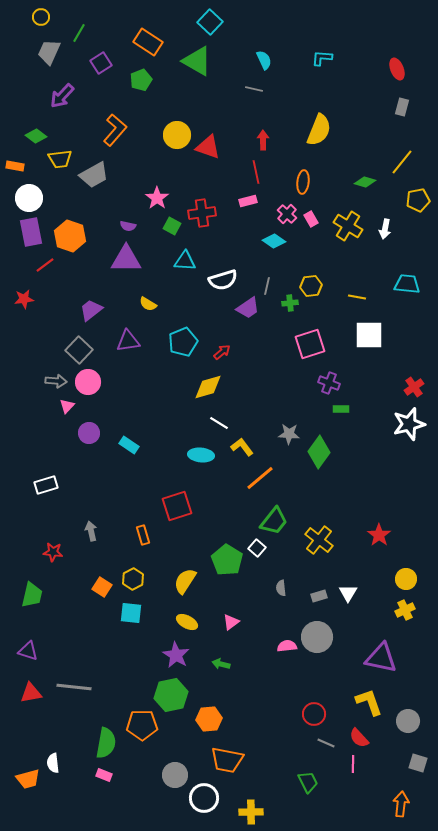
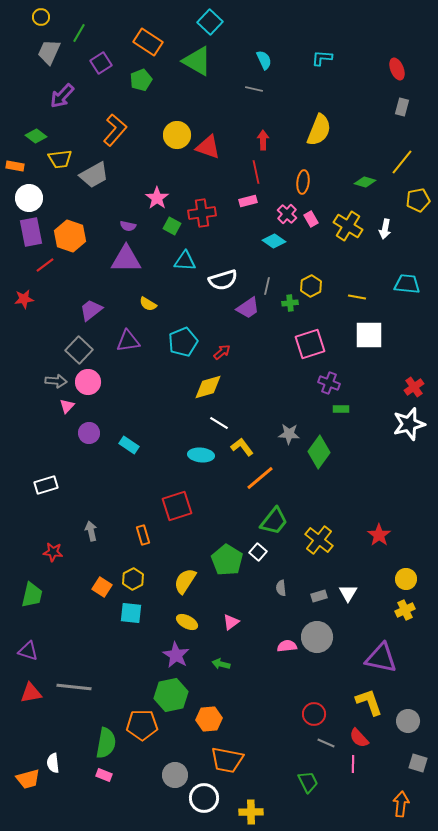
yellow hexagon at (311, 286): rotated 20 degrees counterclockwise
white square at (257, 548): moved 1 px right, 4 px down
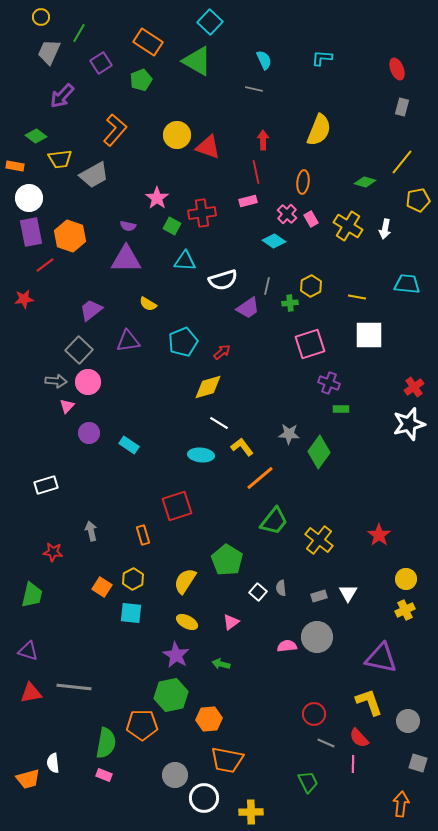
white square at (258, 552): moved 40 px down
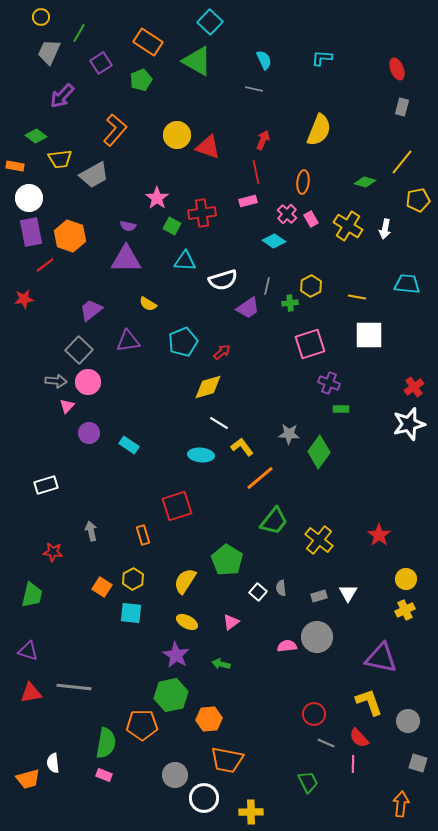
red arrow at (263, 140): rotated 24 degrees clockwise
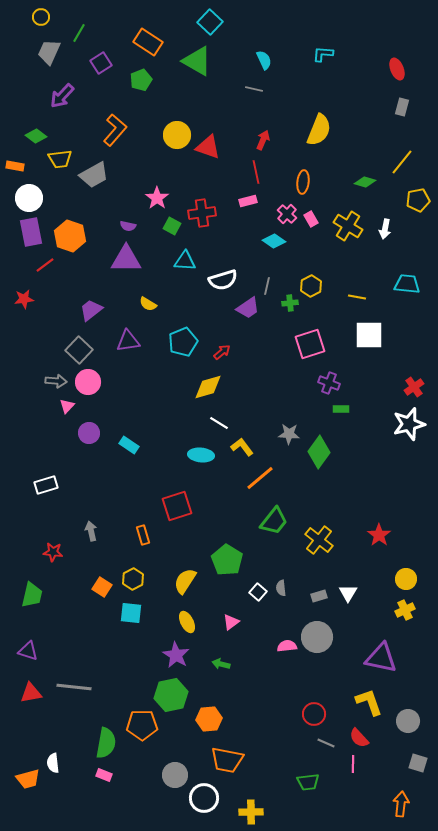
cyan L-shape at (322, 58): moved 1 px right, 4 px up
yellow ellipse at (187, 622): rotated 35 degrees clockwise
green trapezoid at (308, 782): rotated 110 degrees clockwise
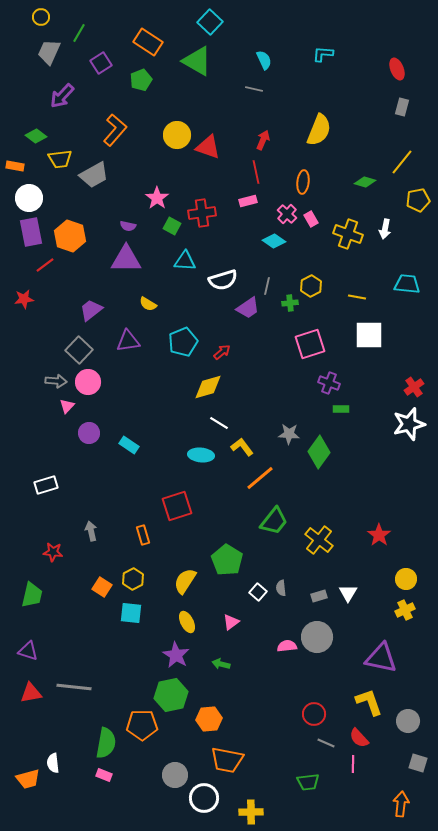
yellow cross at (348, 226): moved 8 px down; rotated 12 degrees counterclockwise
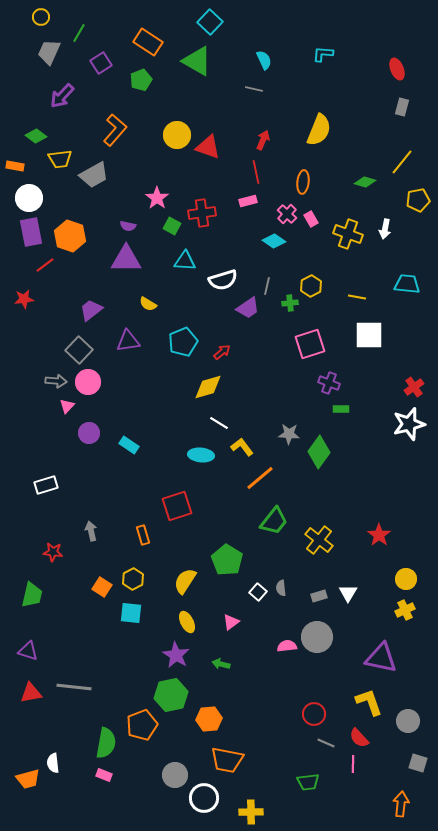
orange pentagon at (142, 725): rotated 20 degrees counterclockwise
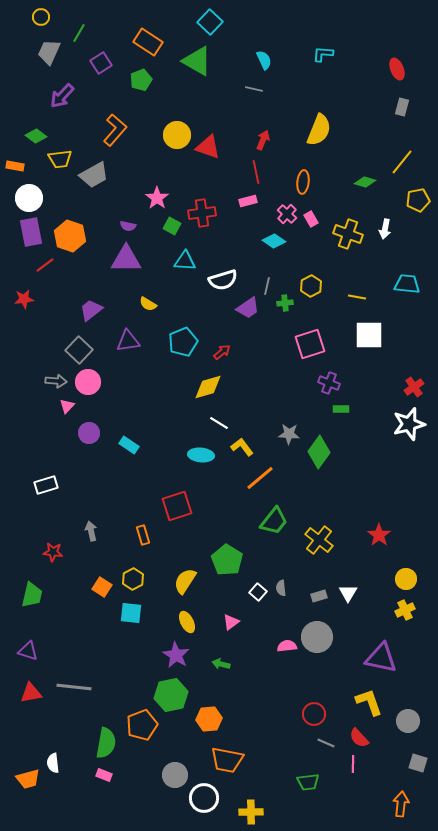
green cross at (290, 303): moved 5 px left
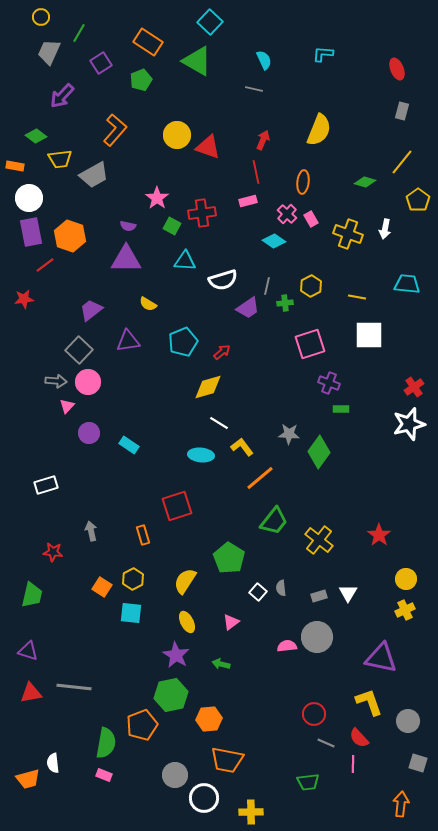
gray rectangle at (402, 107): moved 4 px down
yellow pentagon at (418, 200): rotated 25 degrees counterclockwise
green pentagon at (227, 560): moved 2 px right, 2 px up
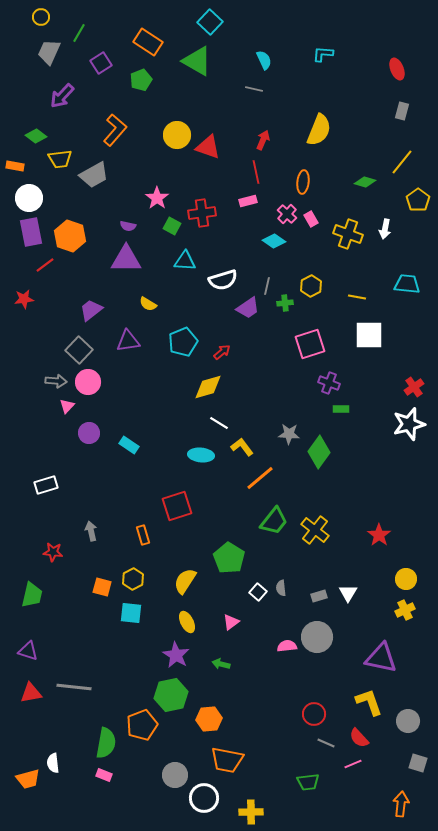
yellow cross at (319, 540): moved 4 px left, 10 px up
orange square at (102, 587): rotated 18 degrees counterclockwise
pink line at (353, 764): rotated 66 degrees clockwise
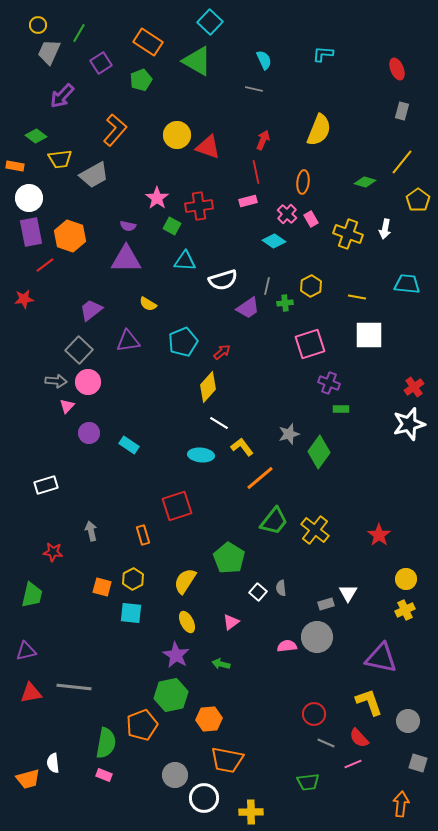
yellow circle at (41, 17): moved 3 px left, 8 px down
red cross at (202, 213): moved 3 px left, 7 px up
yellow diamond at (208, 387): rotated 32 degrees counterclockwise
gray star at (289, 434): rotated 20 degrees counterclockwise
gray rectangle at (319, 596): moved 7 px right, 8 px down
purple triangle at (28, 651): moved 2 px left; rotated 30 degrees counterclockwise
